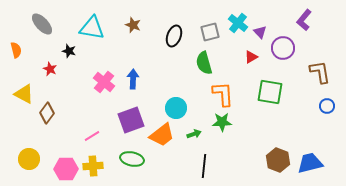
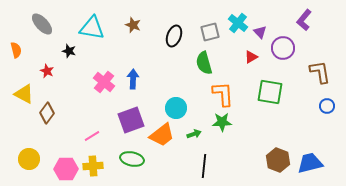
red star: moved 3 px left, 2 px down
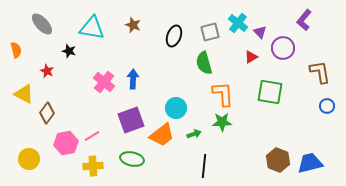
pink hexagon: moved 26 px up; rotated 10 degrees counterclockwise
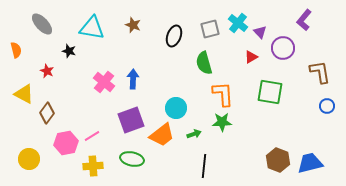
gray square: moved 3 px up
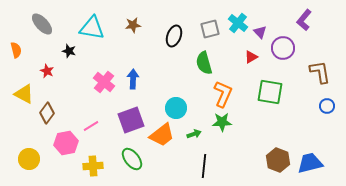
brown star: rotated 28 degrees counterclockwise
orange L-shape: rotated 28 degrees clockwise
pink line: moved 1 px left, 10 px up
green ellipse: rotated 40 degrees clockwise
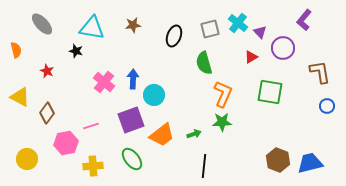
black star: moved 7 px right
yellow triangle: moved 4 px left, 3 px down
cyan circle: moved 22 px left, 13 px up
pink line: rotated 14 degrees clockwise
yellow circle: moved 2 px left
